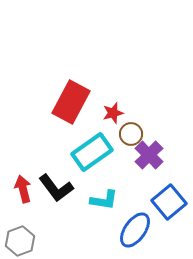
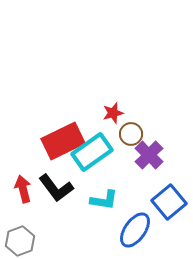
red rectangle: moved 8 px left, 39 px down; rotated 36 degrees clockwise
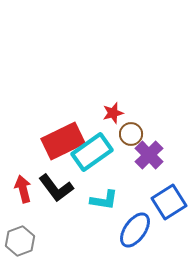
blue square: rotated 8 degrees clockwise
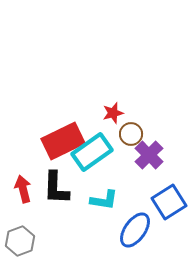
black L-shape: rotated 39 degrees clockwise
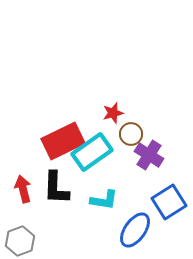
purple cross: rotated 12 degrees counterclockwise
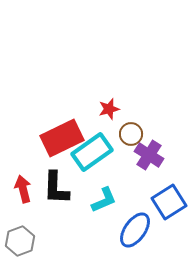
red star: moved 4 px left, 4 px up
red rectangle: moved 1 px left, 3 px up
cyan L-shape: rotated 32 degrees counterclockwise
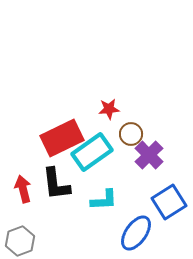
red star: rotated 10 degrees clockwise
purple cross: rotated 12 degrees clockwise
black L-shape: moved 4 px up; rotated 9 degrees counterclockwise
cyan L-shape: rotated 20 degrees clockwise
blue ellipse: moved 1 px right, 3 px down
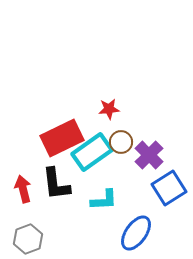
brown circle: moved 10 px left, 8 px down
blue square: moved 14 px up
gray hexagon: moved 8 px right, 2 px up
